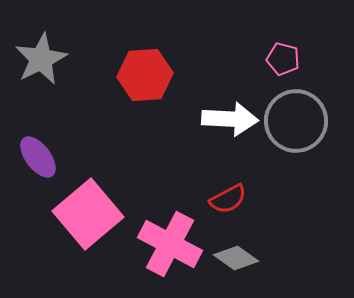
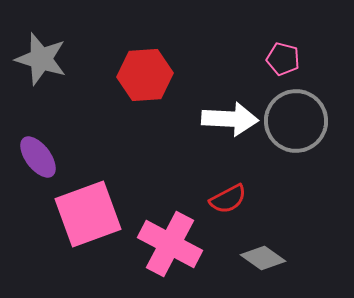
gray star: rotated 28 degrees counterclockwise
pink square: rotated 20 degrees clockwise
gray diamond: moved 27 px right
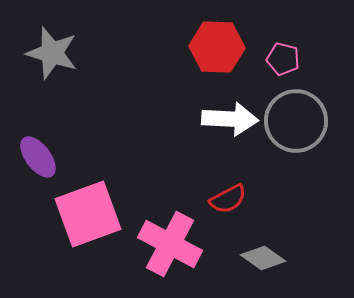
gray star: moved 11 px right, 6 px up
red hexagon: moved 72 px right, 28 px up; rotated 6 degrees clockwise
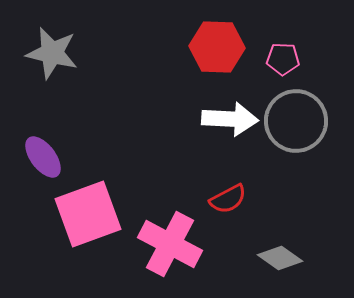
gray star: rotated 4 degrees counterclockwise
pink pentagon: rotated 12 degrees counterclockwise
purple ellipse: moved 5 px right
gray diamond: moved 17 px right
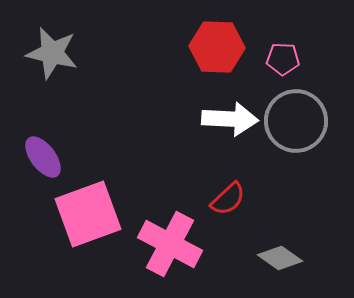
red semicircle: rotated 15 degrees counterclockwise
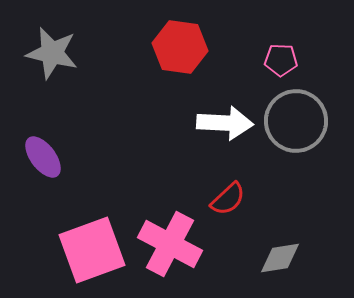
red hexagon: moved 37 px left; rotated 6 degrees clockwise
pink pentagon: moved 2 px left, 1 px down
white arrow: moved 5 px left, 4 px down
pink square: moved 4 px right, 36 px down
gray diamond: rotated 45 degrees counterclockwise
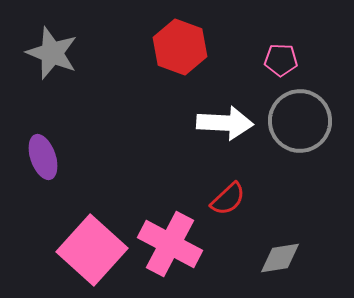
red hexagon: rotated 12 degrees clockwise
gray star: rotated 8 degrees clockwise
gray circle: moved 4 px right
purple ellipse: rotated 18 degrees clockwise
pink square: rotated 28 degrees counterclockwise
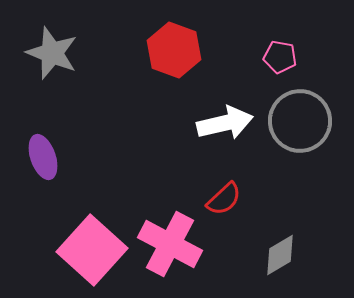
red hexagon: moved 6 px left, 3 px down
pink pentagon: moved 1 px left, 3 px up; rotated 8 degrees clockwise
white arrow: rotated 16 degrees counterclockwise
red semicircle: moved 4 px left
gray diamond: moved 3 px up; rotated 21 degrees counterclockwise
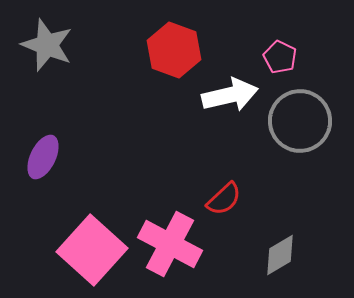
gray star: moved 5 px left, 8 px up
pink pentagon: rotated 16 degrees clockwise
white arrow: moved 5 px right, 28 px up
purple ellipse: rotated 45 degrees clockwise
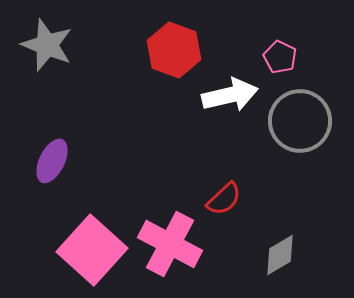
purple ellipse: moved 9 px right, 4 px down
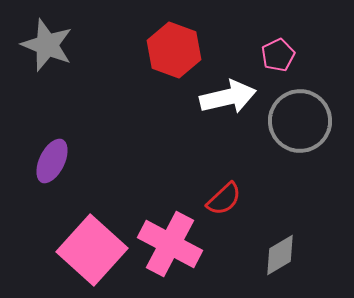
pink pentagon: moved 2 px left, 2 px up; rotated 20 degrees clockwise
white arrow: moved 2 px left, 2 px down
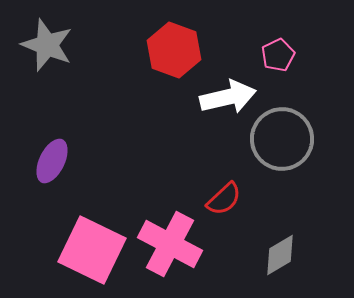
gray circle: moved 18 px left, 18 px down
pink square: rotated 16 degrees counterclockwise
